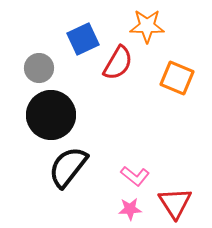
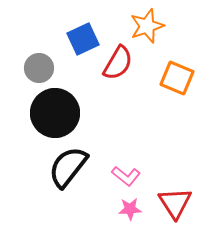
orange star: rotated 20 degrees counterclockwise
black circle: moved 4 px right, 2 px up
pink L-shape: moved 9 px left
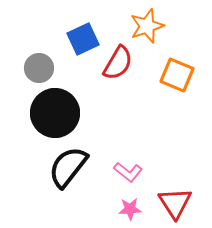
orange square: moved 3 px up
pink L-shape: moved 2 px right, 4 px up
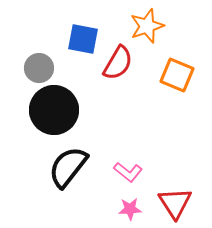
blue square: rotated 36 degrees clockwise
black circle: moved 1 px left, 3 px up
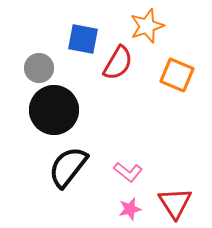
pink star: rotated 10 degrees counterclockwise
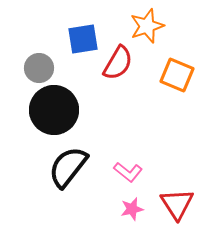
blue square: rotated 20 degrees counterclockwise
red triangle: moved 2 px right, 1 px down
pink star: moved 2 px right
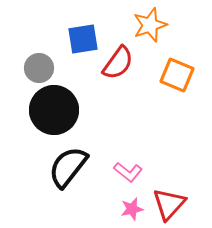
orange star: moved 3 px right, 1 px up
red semicircle: rotated 6 degrees clockwise
red triangle: moved 8 px left; rotated 15 degrees clockwise
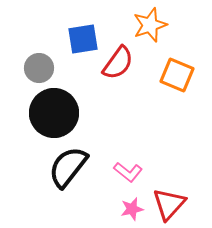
black circle: moved 3 px down
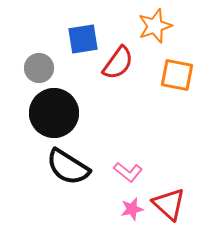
orange star: moved 5 px right, 1 px down
orange square: rotated 12 degrees counterclockwise
black semicircle: rotated 96 degrees counterclockwise
red triangle: rotated 30 degrees counterclockwise
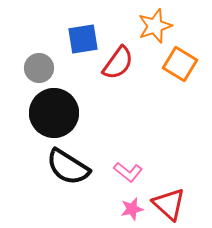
orange square: moved 3 px right, 11 px up; rotated 20 degrees clockwise
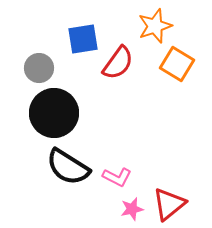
orange square: moved 3 px left
pink L-shape: moved 11 px left, 5 px down; rotated 12 degrees counterclockwise
red triangle: rotated 39 degrees clockwise
